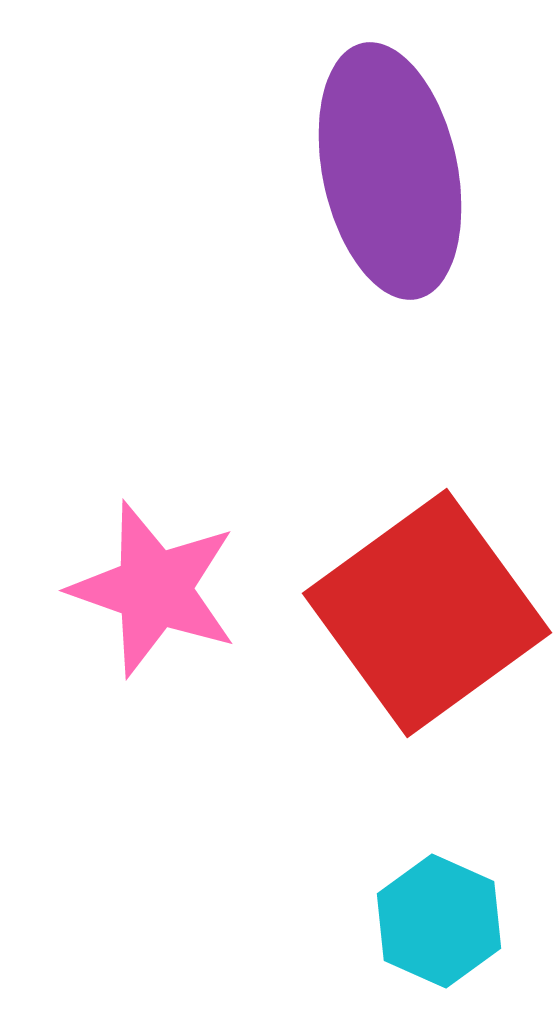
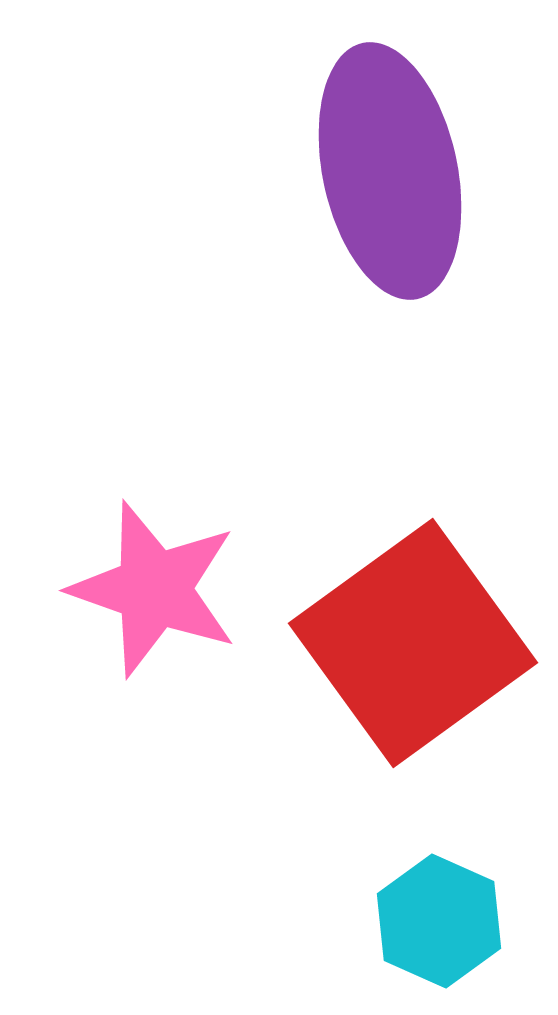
red square: moved 14 px left, 30 px down
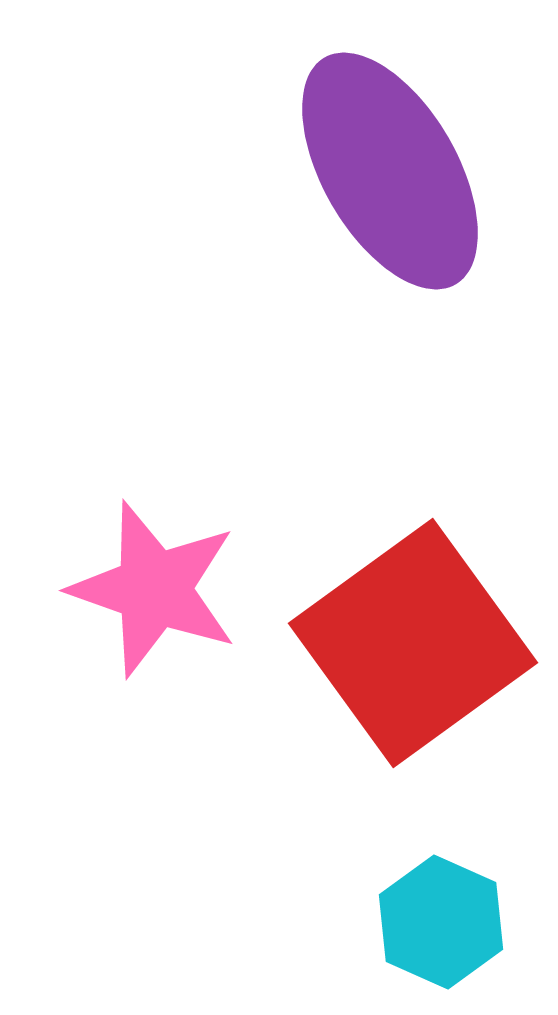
purple ellipse: rotated 18 degrees counterclockwise
cyan hexagon: moved 2 px right, 1 px down
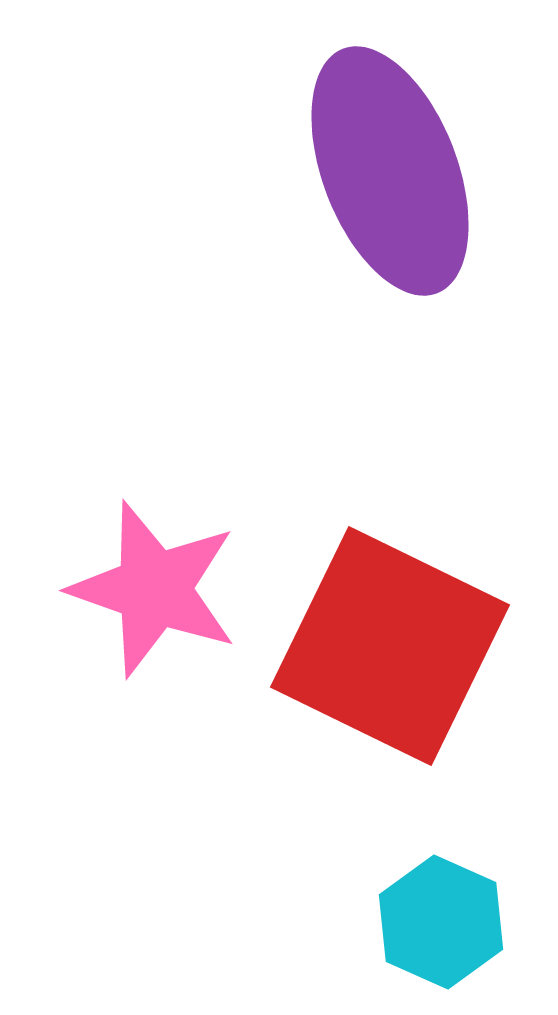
purple ellipse: rotated 9 degrees clockwise
red square: moved 23 px left, 3 px down; rotated 28 degrees counterclockwise
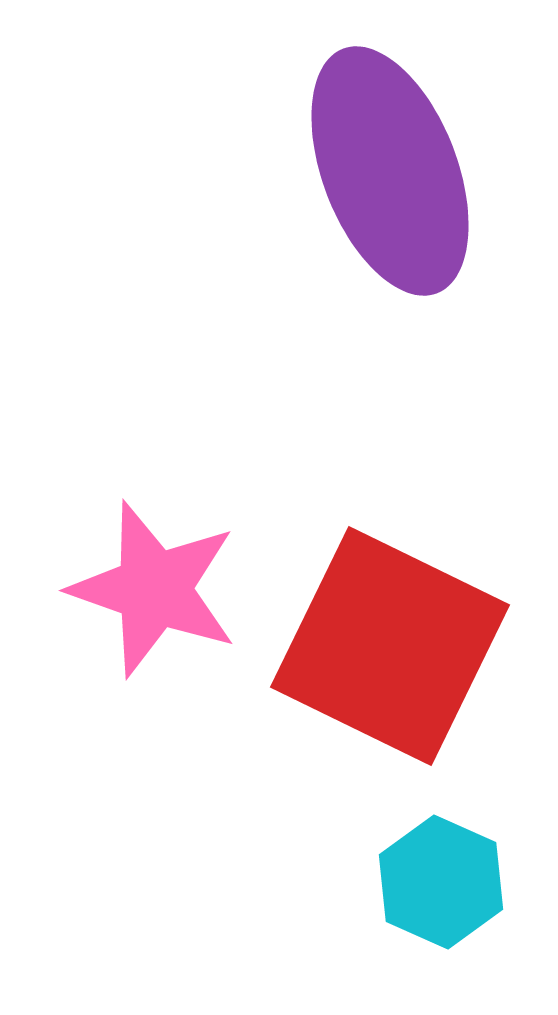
cyan hexagon: moved 40 px up
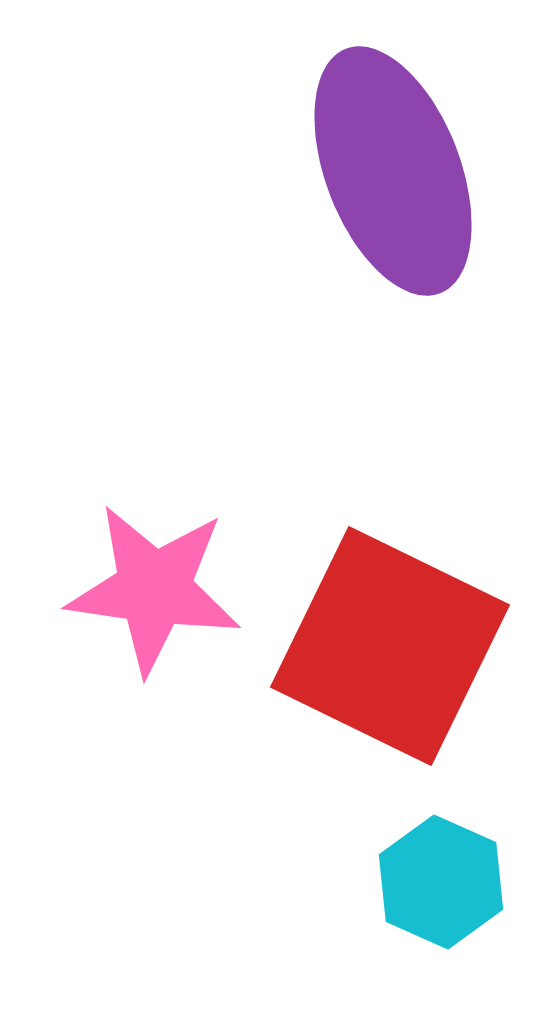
purple ellipse: moved 3 px right
pink star: rotated 11 degrees counterclockwise
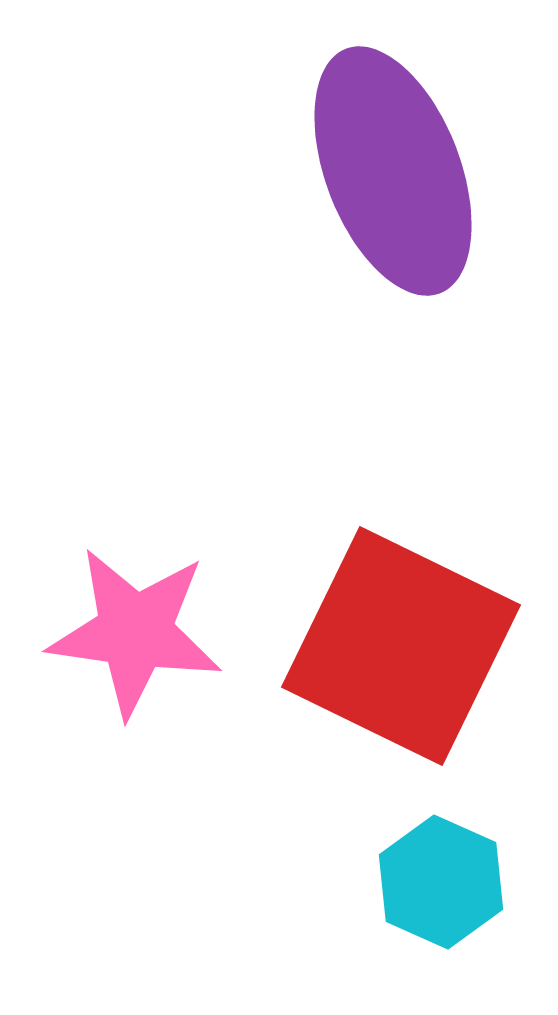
pink star: moved 19 px left, 43 px down
red square: moved 11 px right
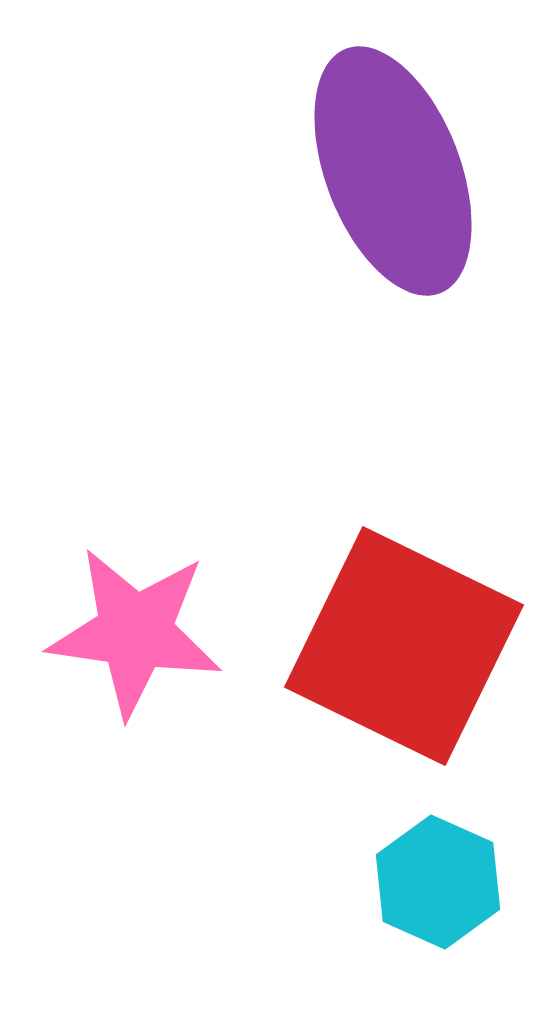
red square: moved 3 px right
cyan hexagon: moved 3 px left
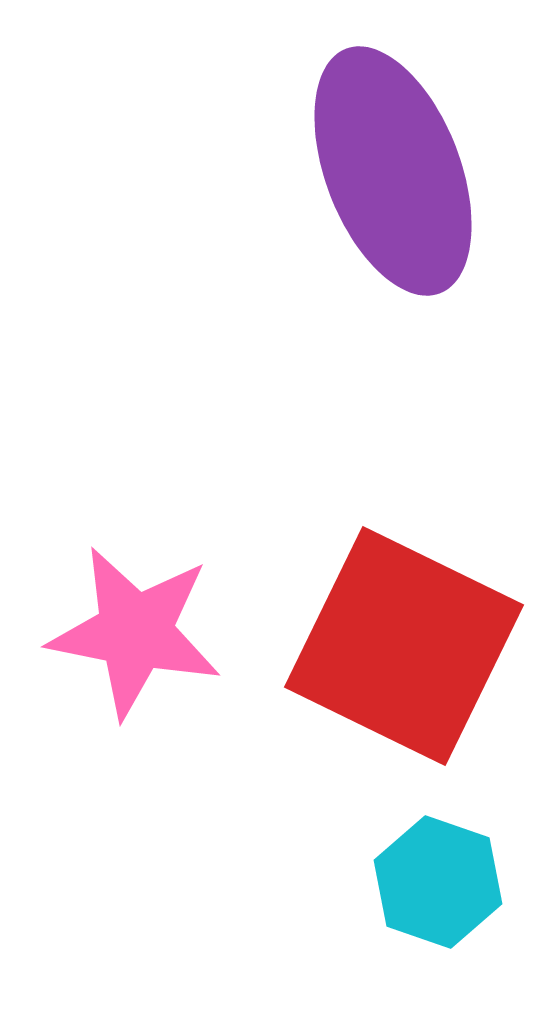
pink star: rotated 3 degrees clockwise
cyan hexagon: rotated 5 degrees counterclockwise
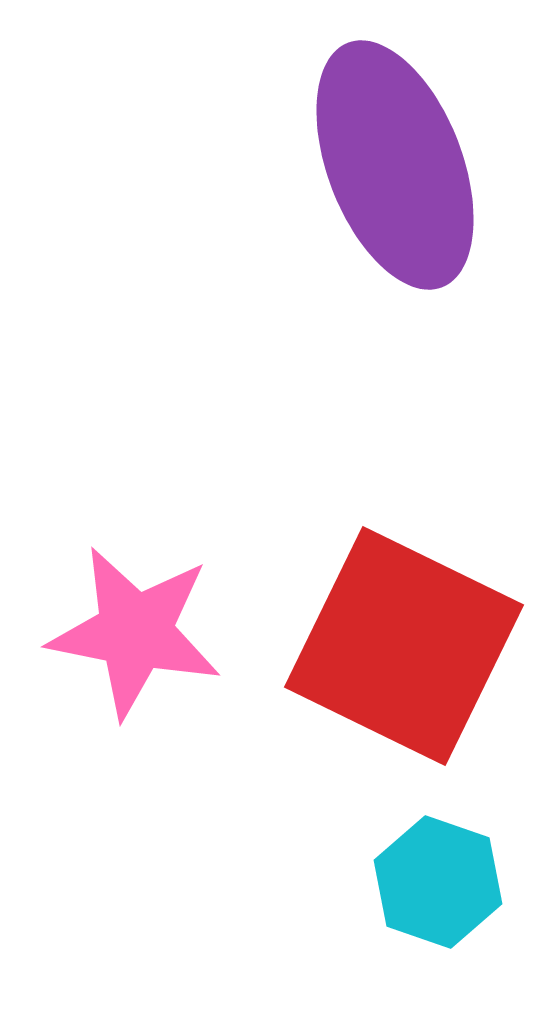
purple ellipse: moved 2 px right, 6 px up
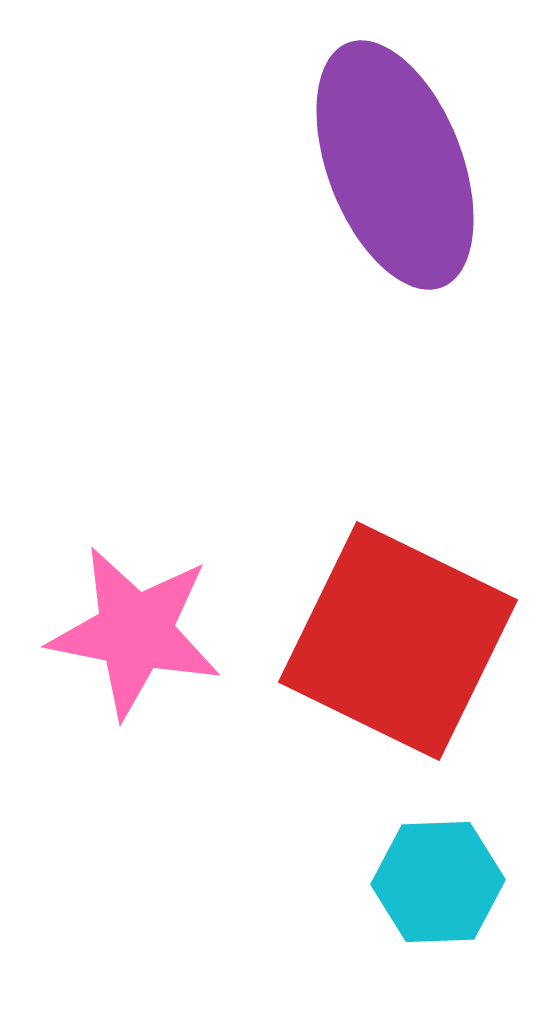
red square: moved 6 px left, 5 px up
cyan hexagon: rotated 21 degrees counterclockwise
